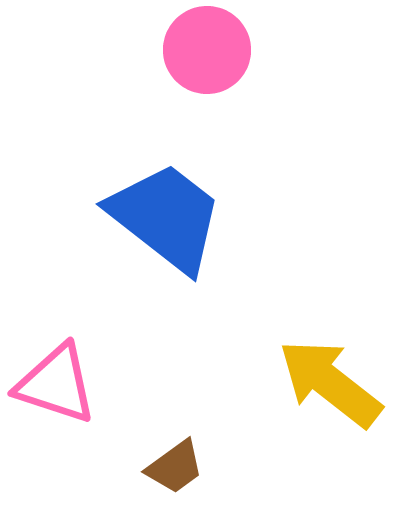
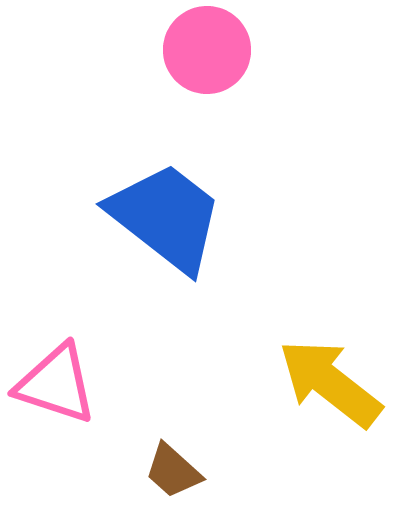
brown trapezoid: moved 2 px left, 4 px down; rotated 78 degrees clockwise
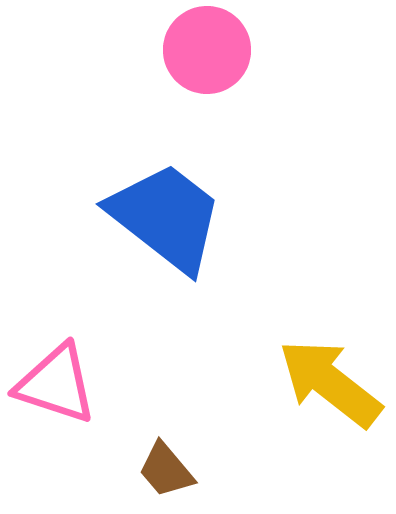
brown trapezoid: moved 7 px left, 1 px up; rotated 8 degrees clockwise
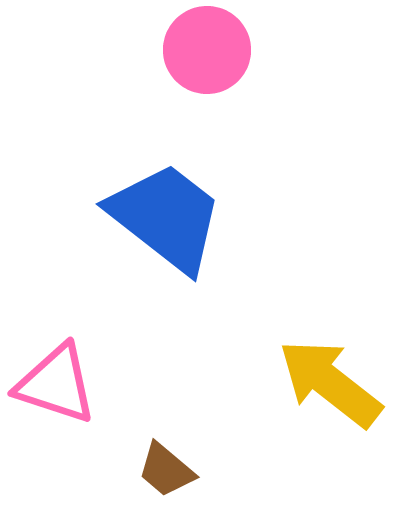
brown trapezoid: rotated 10 degrees counterclockwise
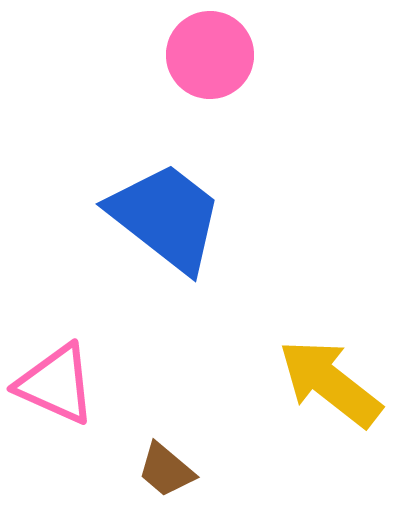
pink circle: moved 3 px right, 5 px down
pink triangle: rotated 6 degrees clockwise
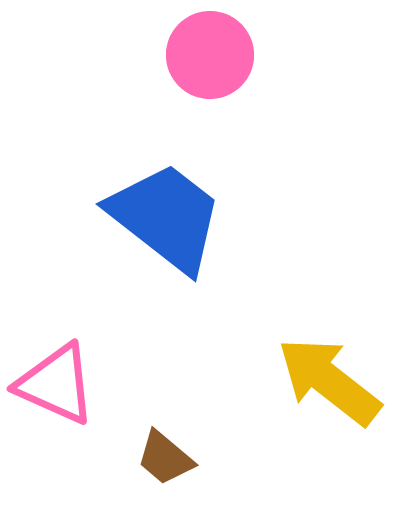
yellow arrow: moved 1 px left, 2 px up
brown trapezoid: moved 1 px left, 12 px up
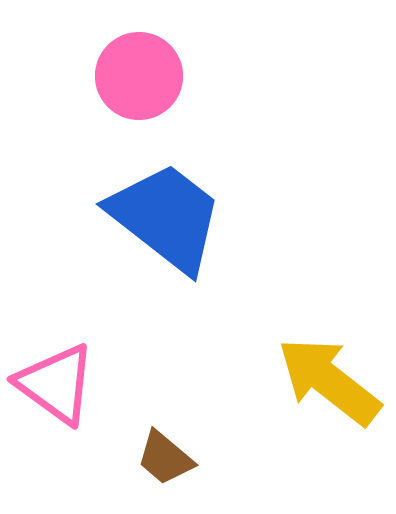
pink circle: moved 71 px left, 21 px down
pink triangle: rotated 12 degrees clockwise
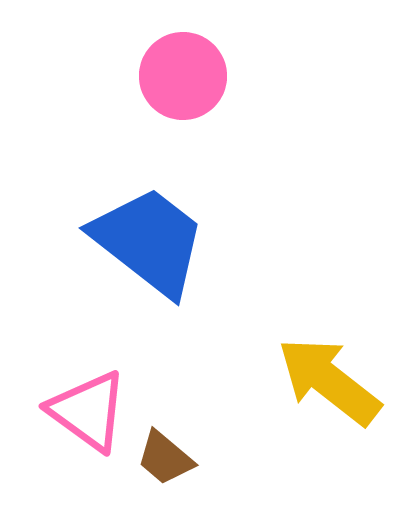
pink circle: moved 44 px right
blue trapezoid: moved 17 px left, 24 px down
pink triangle: moved 32 px right, 27 px down
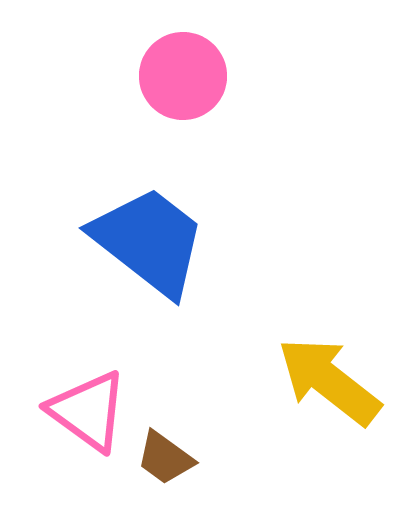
brown trapezoid: rotated 4 degrees counterclockwise
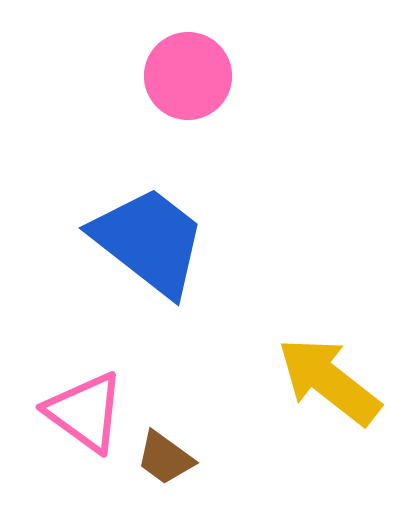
pink circle: moved 5 px right
pink triangle: moved 3 px left, 1 px down
